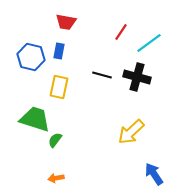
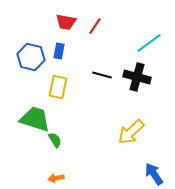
red line: moved 26 px left, 6 px up
yellow rectangle: moved 1 px left
green semicircle: rotated 112 degrees clockwise
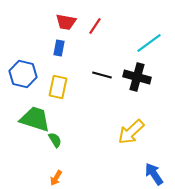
blue rectangle: moved 3 px up
blue hexagon: moved 8 px left, 17 px down
orange arrow: rotated 49 degrees counterclockwise
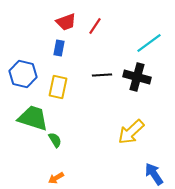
red trapezoid: rotated 30 degrees counterclockwise
black line: rotated 18 degrees counterclockwise
green trapezoid: moved 2 px left, 1 px up
orange arrow: rotated 28 degrees clockwise
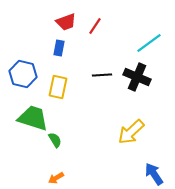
black cross: rotated 8 degrees clockwise
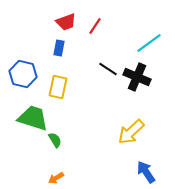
black line: moved 6 px right, 6 px up; rotated 36 degrees clockwise
blue arrow: moved 8 px left, 2 px up
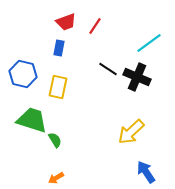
green trapezoid: moved 1 px left, 2 px down
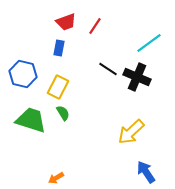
yellow rectangle: rotated 15 degrees clockwise
green trapezoid: moved 1 px left
green semicircle: moved 8 px right, 27 px up
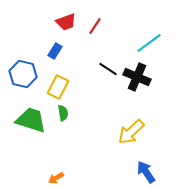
blue rectangle: moved 4 px left, 3 px down; rotated 21 degrees clockwise
green semicircle: rotated 21 degrees clockwise
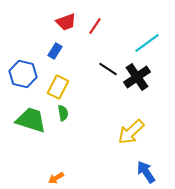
cyan line: moved 2 px left
black cross: rotated 32 degrees clockwise
